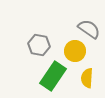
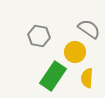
gray hexagon: moved 9 px up
yellow circle: moved 1 px down
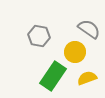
yellow semicircle: rotated 66 degrees clockwise
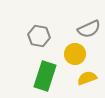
gray semicircle: rotated 120 degrees clockwise
yellow circle: moved 2 px down
green rectangle: moved 8 px left; rotated 16 degrees counterclockwise
